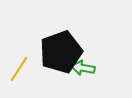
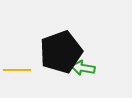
yellow line: moved 2 px left, 1 px down; rotated 56 degrees clockwise
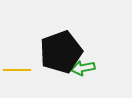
green arrow: rotated 20 degrees counterclockwise
